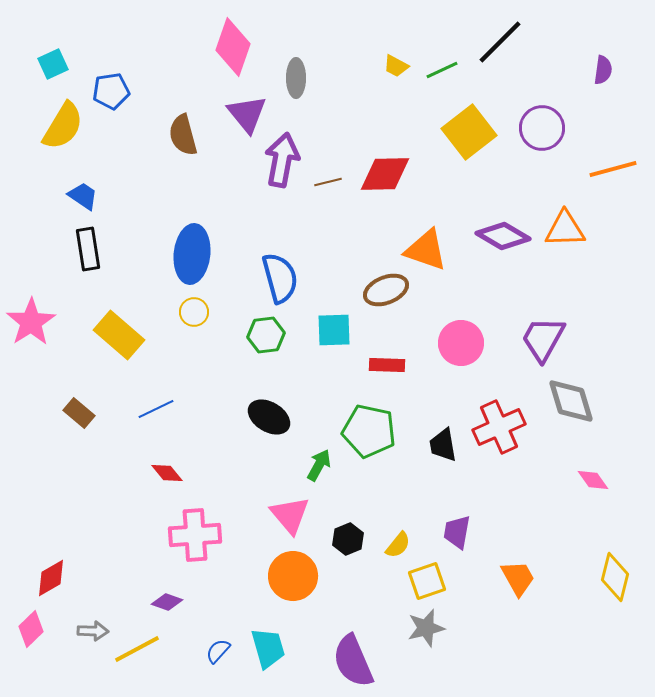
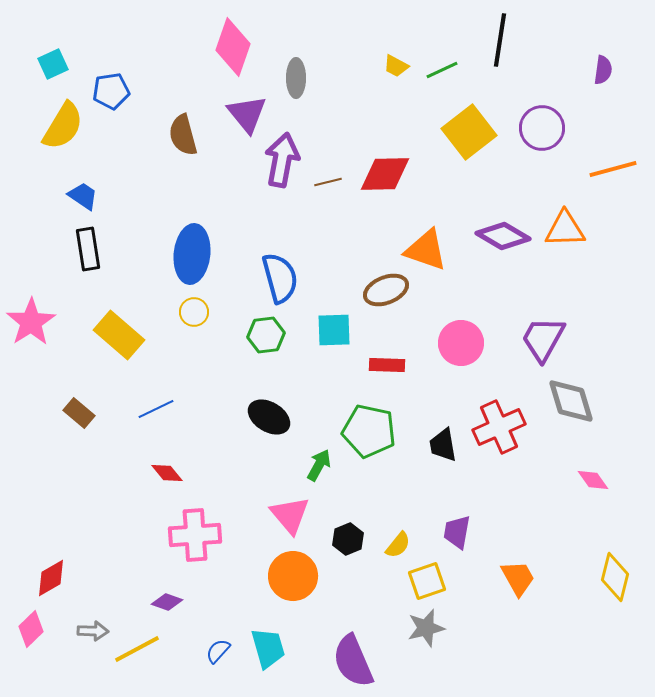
black line at (500, 42): moved 2 px up; rotated 36 degrees counterclockwise
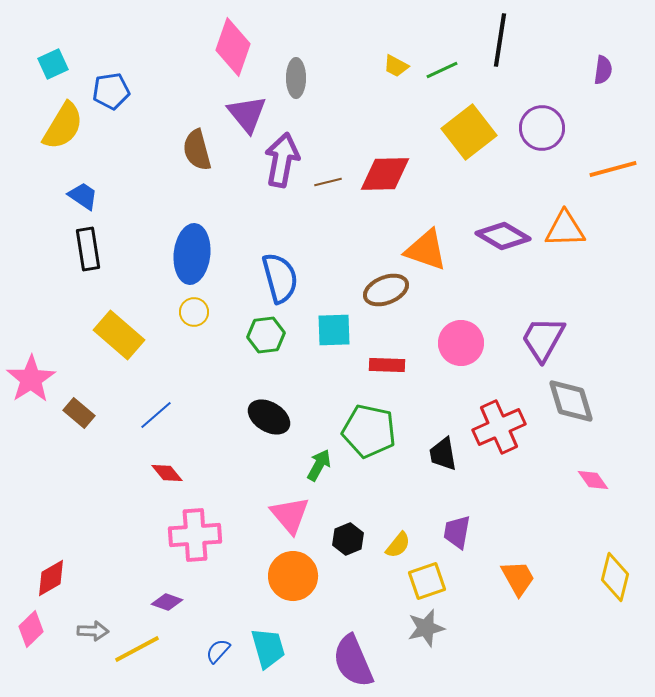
brown semicircle at (183, 135): moved 14 px right, 15 px down
pink star at (31, 322): moved 57 px down
blue line at (156, 409): moved 6 px down; rotated 15 degrees counterclockwise
black trapezoid at (443, 445): moved 9 px down
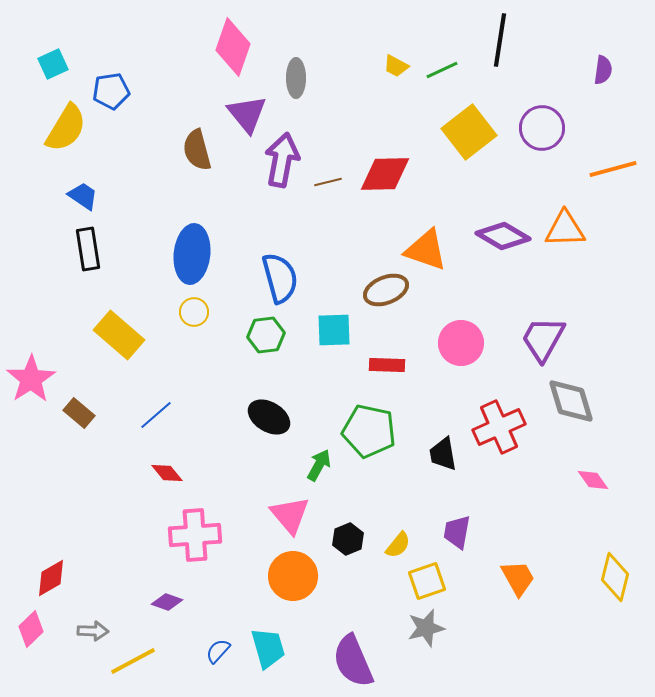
yellow semicircle at (63, 126): moved 3 px right, 2 px down
yellow line at (137, 649): moved 4 px left, 12 px down
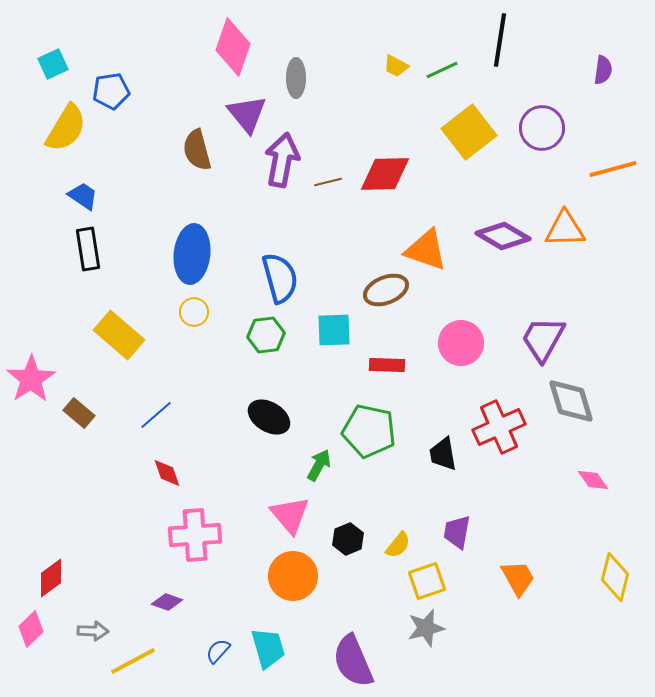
red diamond at (167, 473): rotated 20 degrees clockwise
red diamond at (51, 578): rotated 6 degrees counterclockwise
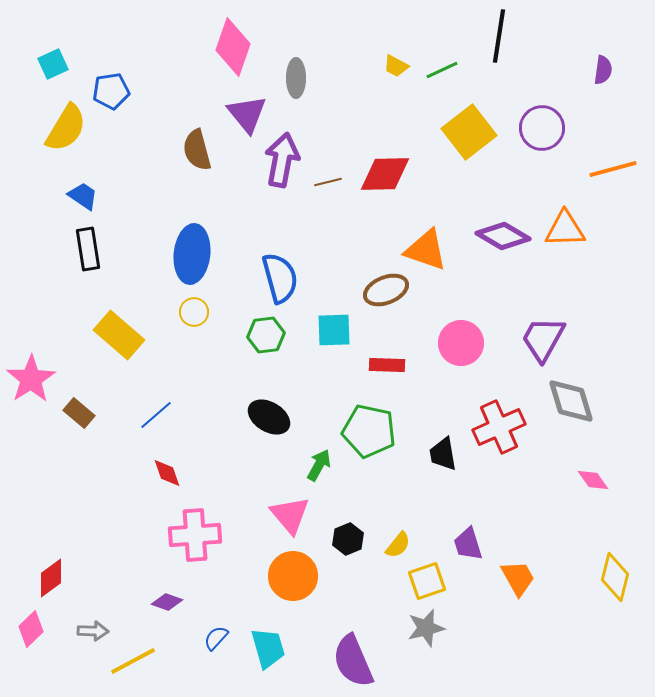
black line at (500, 40): moved 1 px left, 4 px up
purple trapezoid at (457, 532): moved 11 px right, 12 px down; rotated 27 degrees counterclockwise
blue semicircle at (218, 651): moved 2 px left, 13 px up
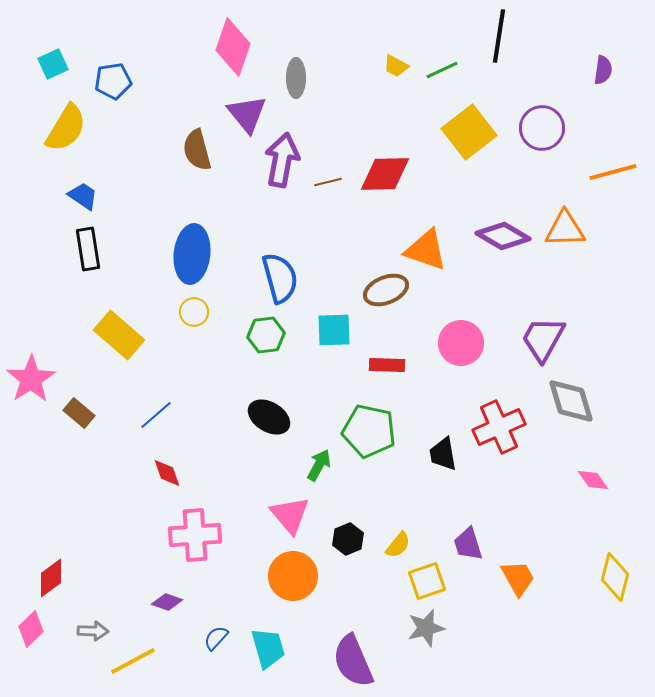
blue pentagon at (111, 91): moved 2 px right, 10 px up
orange line at (613, 169): moved 3 px down
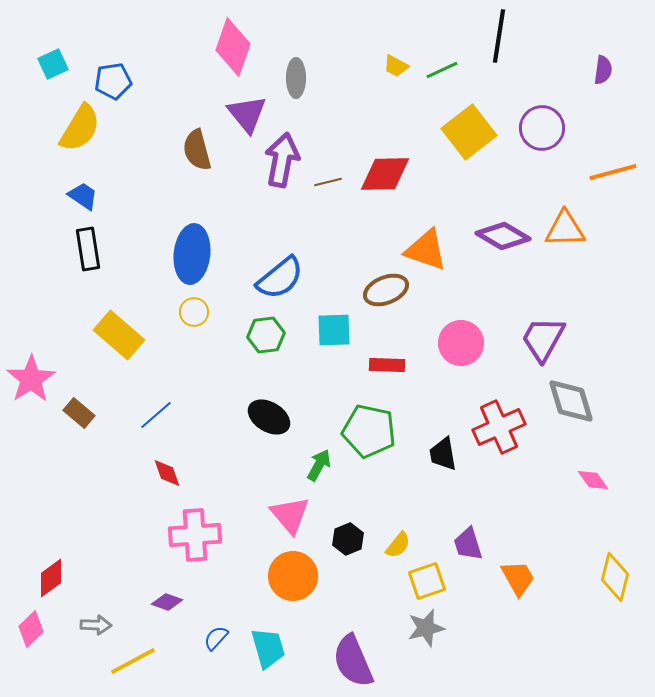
yellow semicircle at (66, 128): moved 14 px right
blue semicircle at (280, 278): rotated 66 degrees clockwise
gray arrow at (93, 631): moved 3 px right, 6 px up
